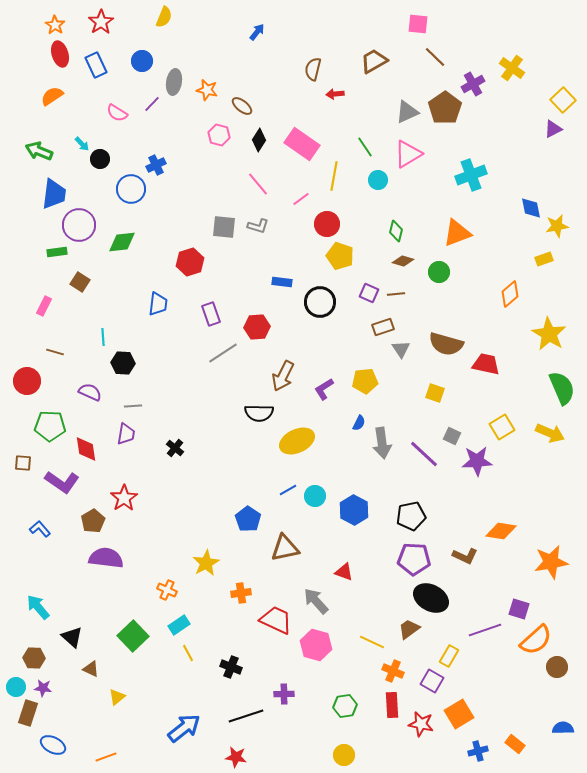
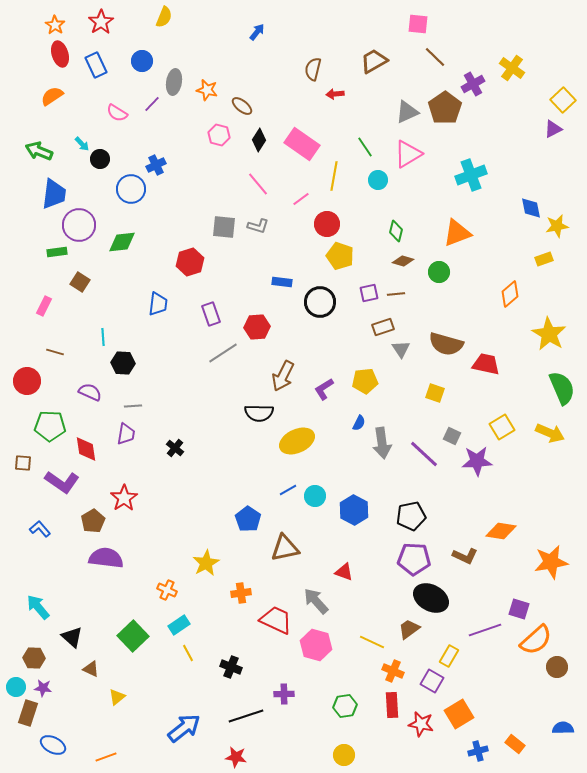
purple square at (369, 293): rotated 36 degrees counterclockwise
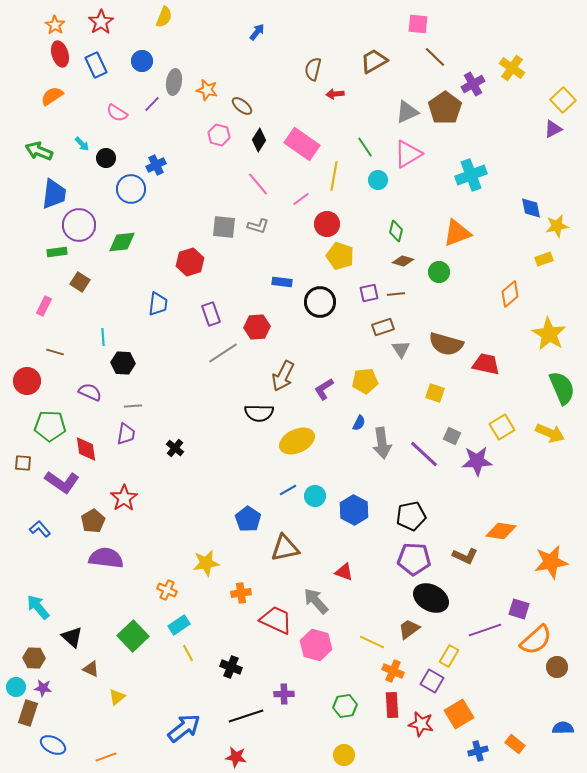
black circle at (100, 159): moved 6 px right, 1 px up
yellow star at (206, 563): rotated 20 degrees clockwise
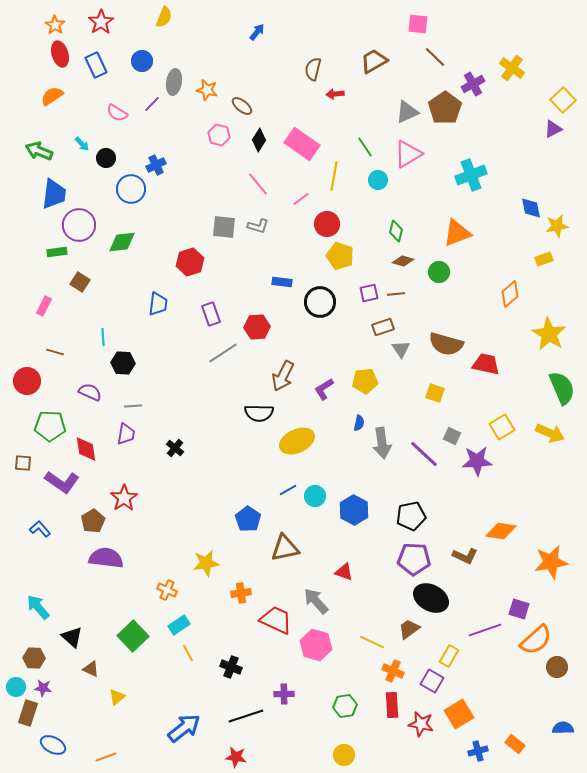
blue semicircle at (359, 423): rotated 14 degrees counterclockwise
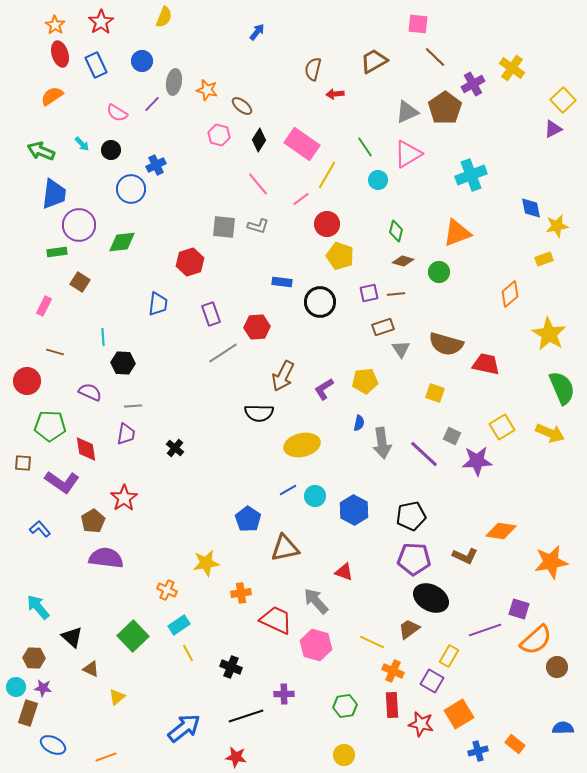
green arrow at (39, 151): moved 2 px right
black circle at (106, 158): moved 5 px right, 8 px up
yellow line at (334, 176): moved 7 px left, 1 px up; rotated 20 degrees clockwise
yellow ellipse at (297, 441): moved 5 px right, 4 px down; rotated 12 degrees clockwise
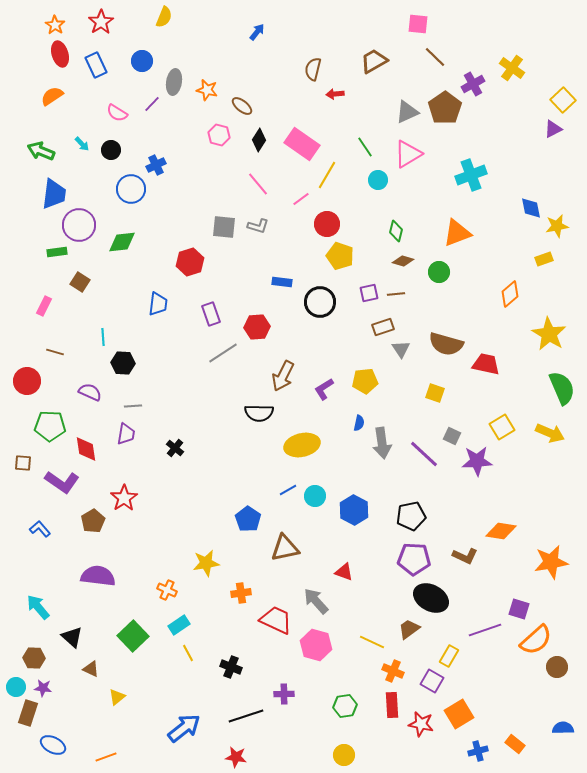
purple semicircle at (106, 558): moved 8 px left, 18 px down
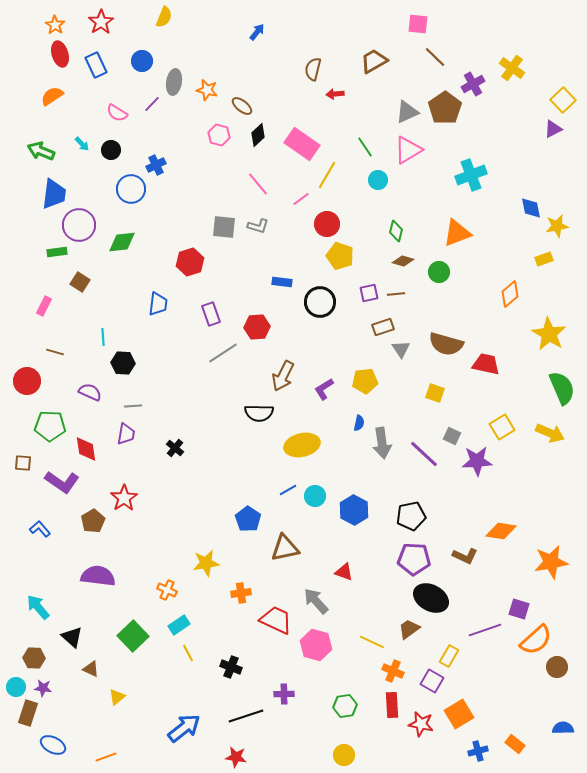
black diamond at (259, 140): moved 1 px left, 5 px up; rotated 15 degrees clockwise
pink triangle at (408, 154): moved 4 px up
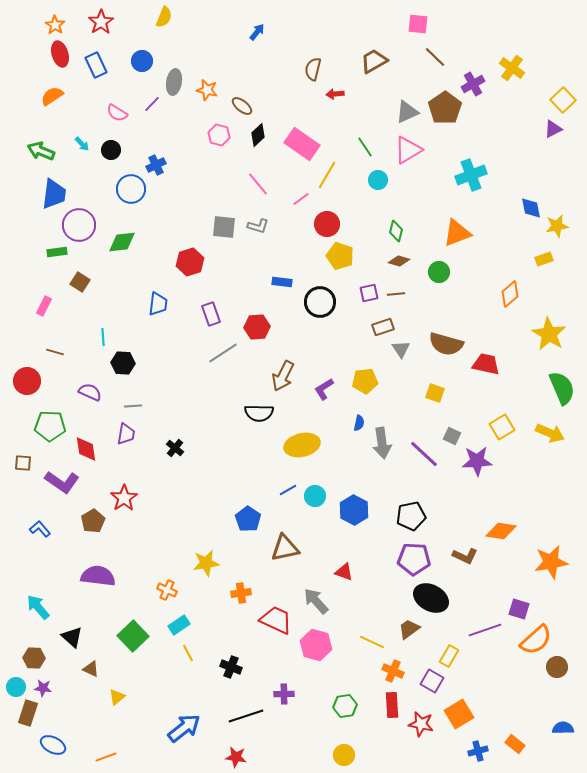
brown diamond at (403, 261): moved 4 px left
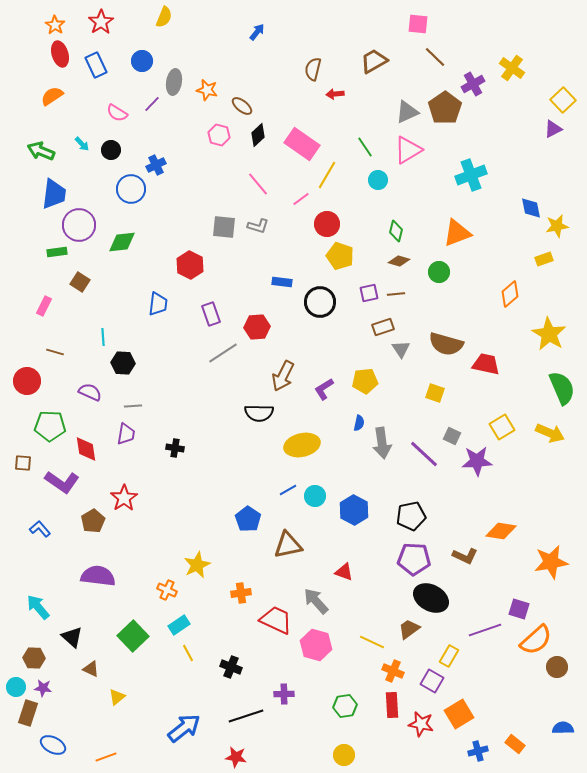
red hexagon at (190, 262): moved 3 px down; rotated 16 degrees counterclockwise
black cross at (175, 448): rotated 30 degrees counterclockwise
brown triangle at (285, 548): moved 3 px right, 3 px up
yellow star at (206, 563): moved 9 px left, 2 px down; rotated 16 degrees counterclockwise
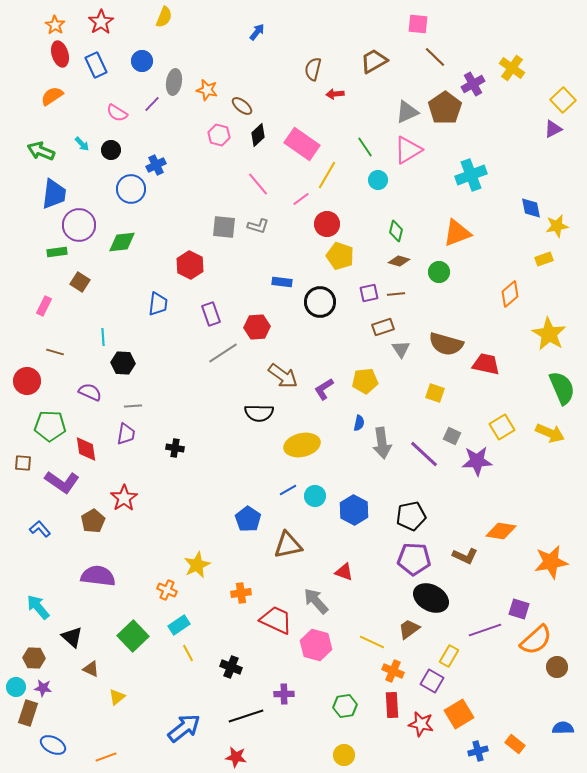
brown arrow at (283, 376): rotated 80 degrees counterclockwise
